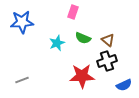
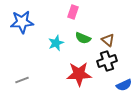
cyan star: moved 1 px left
red star: moved 3 px left, 2 px up
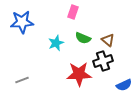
black cross: moved 4 px left
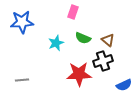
gray line: rotated 16 degrees clockwise
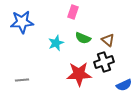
black cross: moved 1 px right, 1 px down
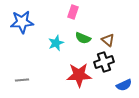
red star: moved 1 px down
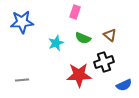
pink rectangle: moved 2 px right
brown triangle: moved 2 px right, 5 px up
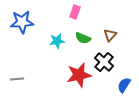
brown triangle: rotated 32 degrees clockwise
cyan star: moved 1 px right, 2 px up; rotated 14 degrees clockwise
black cross: rotated 30 degrees counterclockwise
red star: rotated 10 degrees counterclockwise
gray line: moved 5 px left, 1 px up
blue semicircle: rotated 147 degrees clockwise
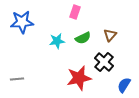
green semicircle: rotated 49 degrees counterclockwise
red star: moved 3 px down
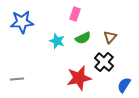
pink rectangle: moved 2 px down
brown triangle: moved 2 px down
cyan star: rotated 28 degrees clockwise
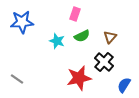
green semicircle: moved 1 px left, 2 px up
gray line: rotated 40 degrees clockwise
